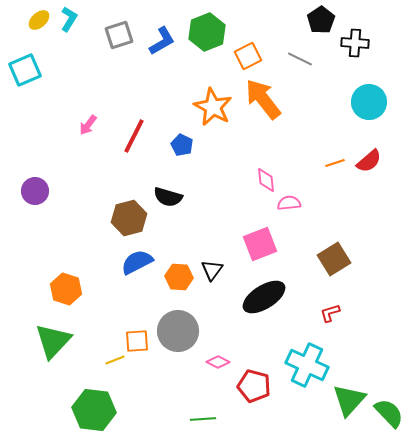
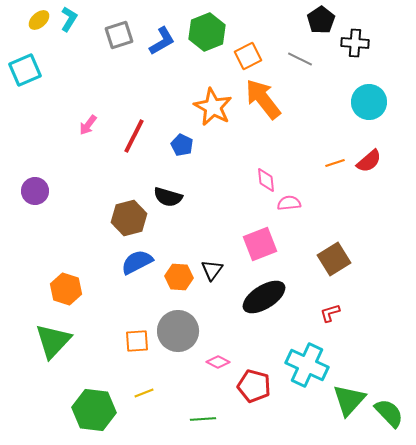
yellow line at (115, 360): moved 29 px right, 33 px down
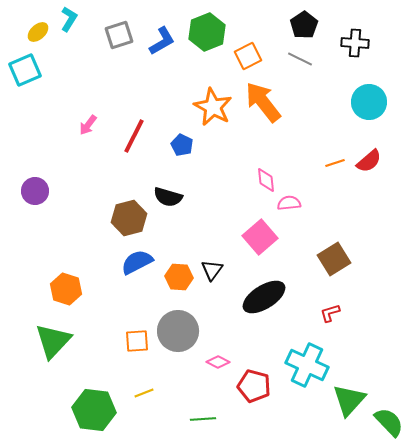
yellow ellipse at (39, 20): moved 1 px left, 12 px down
black pentagon at (321, 20): moved 17 px left, 5 px down
orange arrow at (263, 99): moved 3 px down
pink square at (260, 244): moved 7 px up; rotated 20 degrees counterclockwise
green semicircle at (389, 413): moved 9 px down
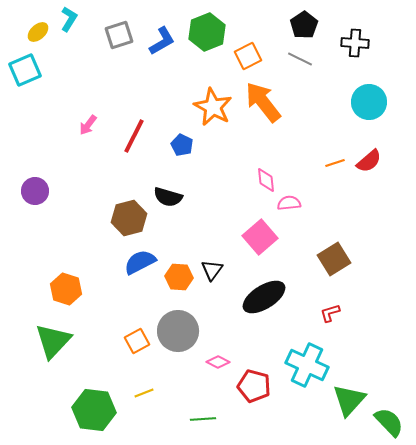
blue semicircle at (137, 262): moved 3 px right
orange square at (137, 341): rotated 25 degrees counterclockwise
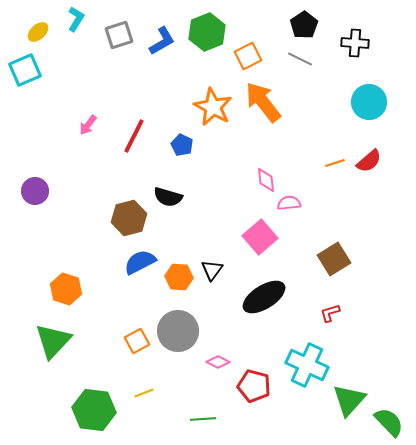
cyan L-shape at (69, 19): moved 7 px right
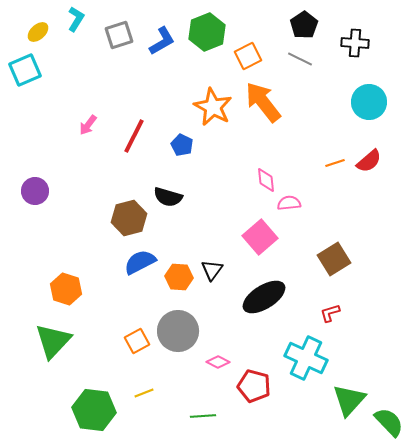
cyan cross at (307, 365): moved 1 px left, 7 px up
green line at (203, 419): moved 3 px up
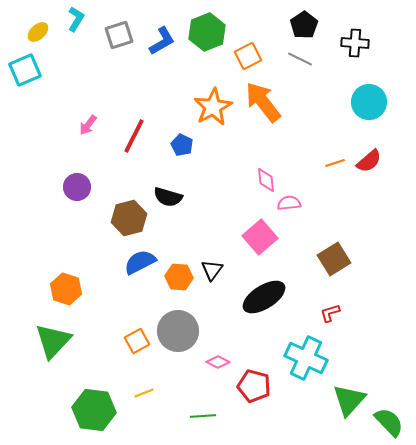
orange star at (213, 107): rotated 15 degrees clockwise
purple circle at (35, 191): moved 42 px right, 4 px up
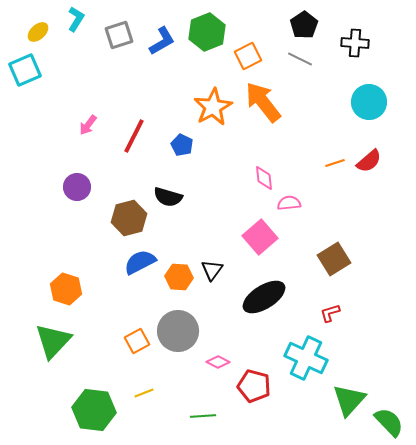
pink diamond at (266, 180): moved 2 px left, 2 px up
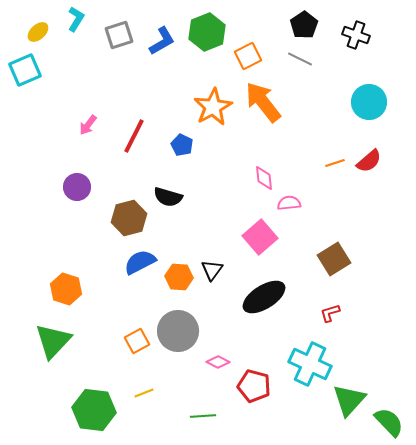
black cross at (355, 43): moved 1 px right, 8 px up; rotated 16 degrees clockwise
cyan cross at (306, 358): moved 4 px right, 6 px down
